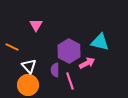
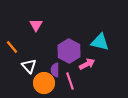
orange line: rotated 24 degrees clockwise
pink arrow: moved 1 px down
orange circle: moved 16 px right, 2 px up
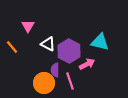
pink triangle: moved 8 px left, 1 px down
white triangle: moved 19 px right, 22 px up; rotated 21 degrees counterclockwise
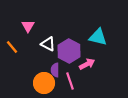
cyan triangle: moved 2 px left, 5 px up
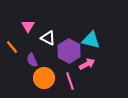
cyan triangle: moved 7 px left, 3 px down
white triangle: moved 6 px up
purple semicircle: moved 23 px left, 10 px up; rotated 24 degrees counterclockwise
orange circle: moved 5 px up
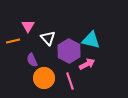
white triangle: rotated 21 degrees clockwise
orange line: moved 1 px right, 6 px up; rotated 64 degrees counterclockwise
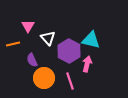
orange line: moved 3 px down
pink arrow: rotated 49 degrees counterclockwise
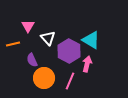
cyan triangle: rotated 18 degrees clockwise
pink line: rotated 42 degrees clockwise
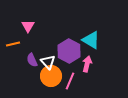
white triangle: moved 24 px down
orange circle: moved 7 px right, 2 px up
